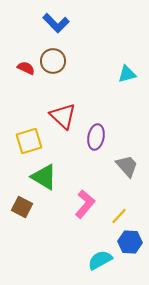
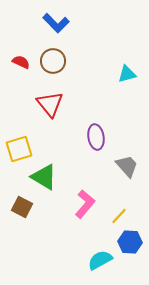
red semicircle: moved 5 px left, 6 px up
red triangle: moved 13 px left, 12 px up; rotated 8 degrees clockwise
purple ellipse: rotated 20 degrees counterclockwise
yellow square: moved 10 px left, 8 px down
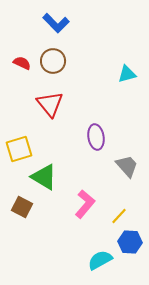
red semicircle: moved 1 px right, 1 px down
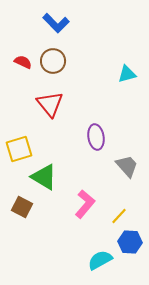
red semicircle: moved 1 px right, 1 px up
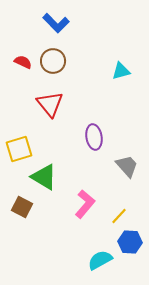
cyan triangle: moved 6 px left, 3 px up
purple ellipse: moved 2 px left
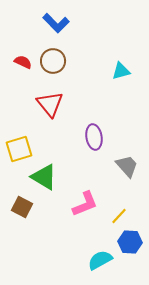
pink L-shape: rotated 28 degrees clockwise
